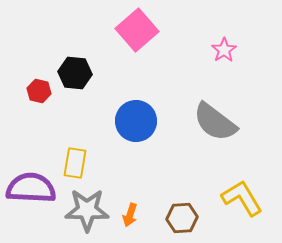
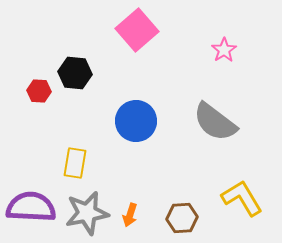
red hexagon: rotated 10 degrees counterclockwise
purple semicircle: moved 19 px down
gray star: moved 3 px down; rotated 12 degrees counterclockwise
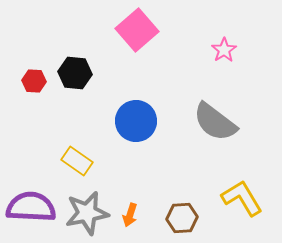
red hexagon: moved 5 px left, 10 px up
yellow rectangle: moved 2 px right, 2 px up; rotated 64 degrees counterclockwise
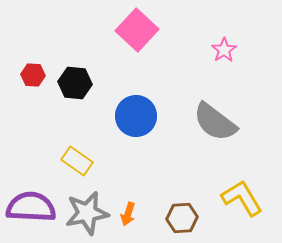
pink square: rotated 6 degrees counterclockwise
black hexagon: moved 10 px down
red hexagon: moved 1 px left, 6 px up
blue circle: moved 5 px up
orange arrow: moved 2 px left, 1 px up
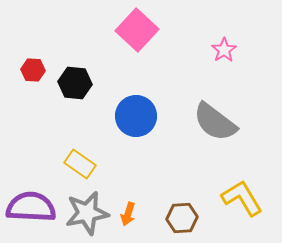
red hexagon: moved 5 px up
yellow rectangle: moved 3 px right, 3 px down
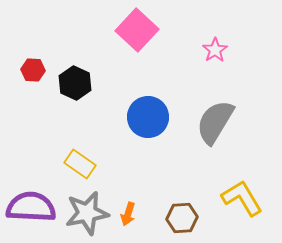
pink star: moved 9 px left
black hexagon: rotated 20 degrees clockwise
blue circle: moved 12 px right, 1 px down
gray semicircle: rotated 84 degrees clockwise
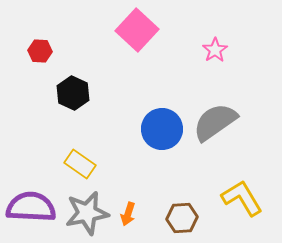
red hexagon: moved 7 px right, 19 px up
black hexagon: moved 2 px left, 10 px down
blue circle: moved 14 px right, 12 px down
gray semicircle: rotated 24 degrees clockwise
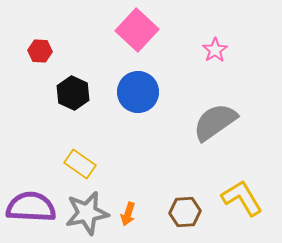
blue circle: moved 24 px left, 37 px up
brown hexagon: moved 3 px right, 6 px up
